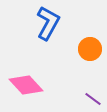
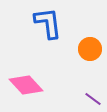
blue L-shape: rotated 36 degrees counterclockwise
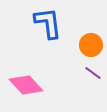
orange circle: moved 1 px right, 4 px up
purple line: moved 26 px up
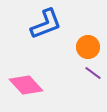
blue L-shape: moved 2 px left, 1 px down; rotated 76 degrees clockwise
orange circle: moved 3 px left, 2 px down
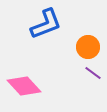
pink diamond: moved 2 px left, 1 px down
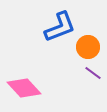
blue L-shape: moved 14 px right, 3 px down
pink diamond: moved 2 px down
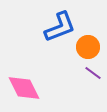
pink diamond: rotated 16 degrees clockwise
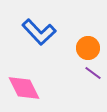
blue L-shape: moved 21 px left, 5 px down; rotated 68 degrees clockwise
orange circle: moved 1 px down
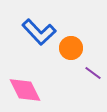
orange circle: moved 17 px left
pink diamond: moved 1 px right, 2 px down
